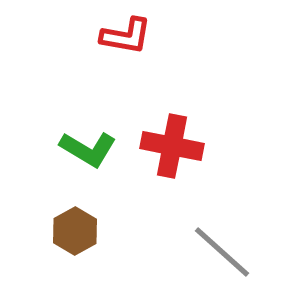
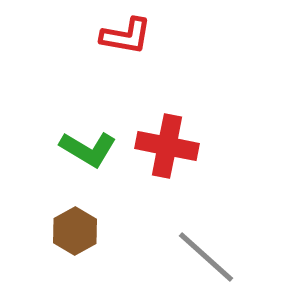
red cross: moved 5 px left
gray line: moved 16 px left, 5 px down
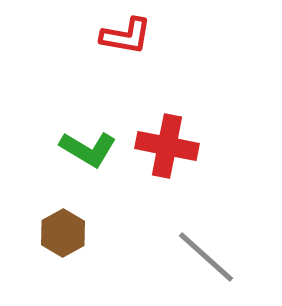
brown hexagon: moved 12 px left, 2 px down
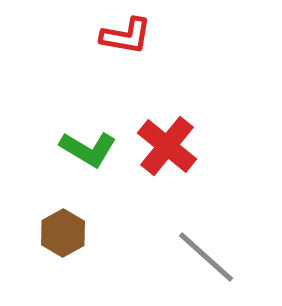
red cross: rotated 28 degrees clockwise
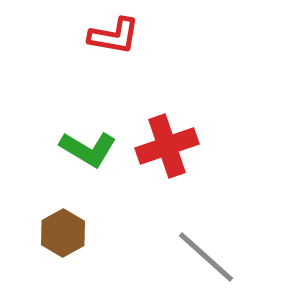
red L-shape: moved 12 px left
red cross: rotated 32 degrees clockwise
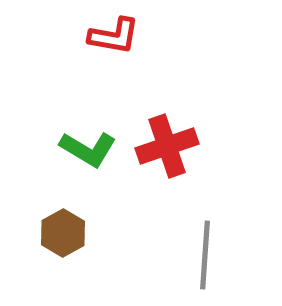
gray line: moved 1 px left, 2 px up; rotated 52 degrees clockwise
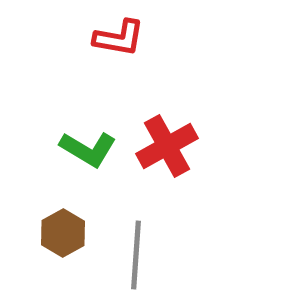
red L-shape: moved 5 px right, 2 px down
red cross: rotated 10 degrees counterclockwise
gray line: moved 69 px left
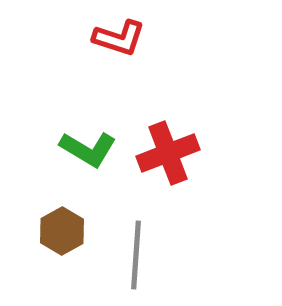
red L-shape: rotated 8 degrees clockwise
red cross: moved 1 px right, 7 px down; rotated 8 degrees clockwise
brown hexagon: moved 1 px left, 2 px up
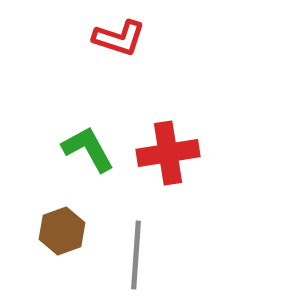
green L-shape: rotated 150 degrees counterclockwise
red cross: rotated 12 degrees clockwise
brown hexagon: rotated 9 degrees clockwise
